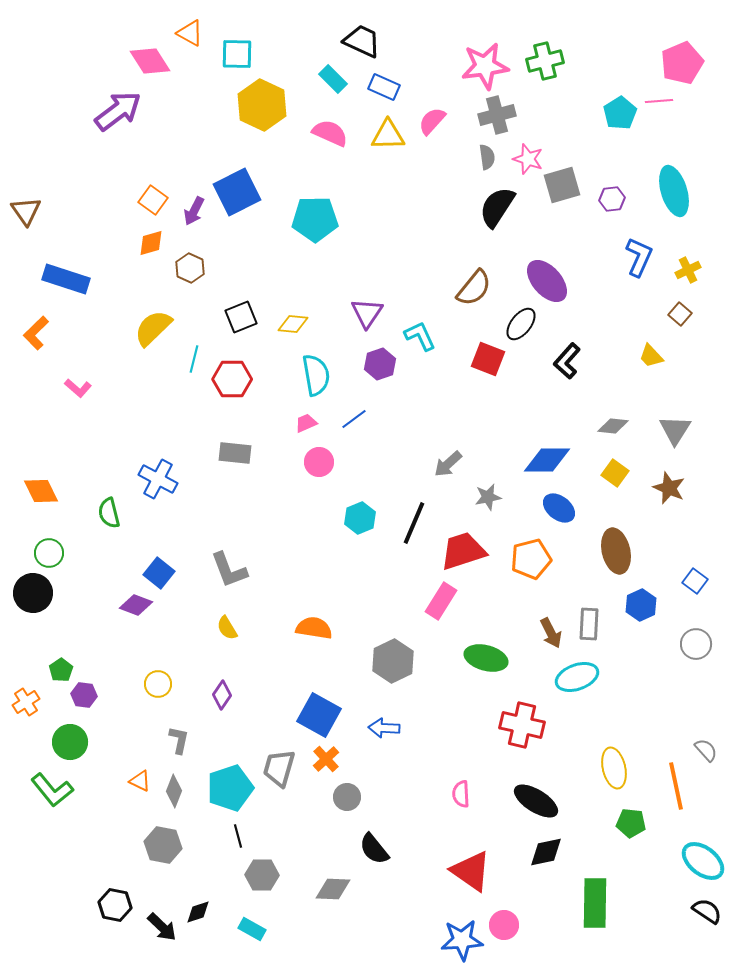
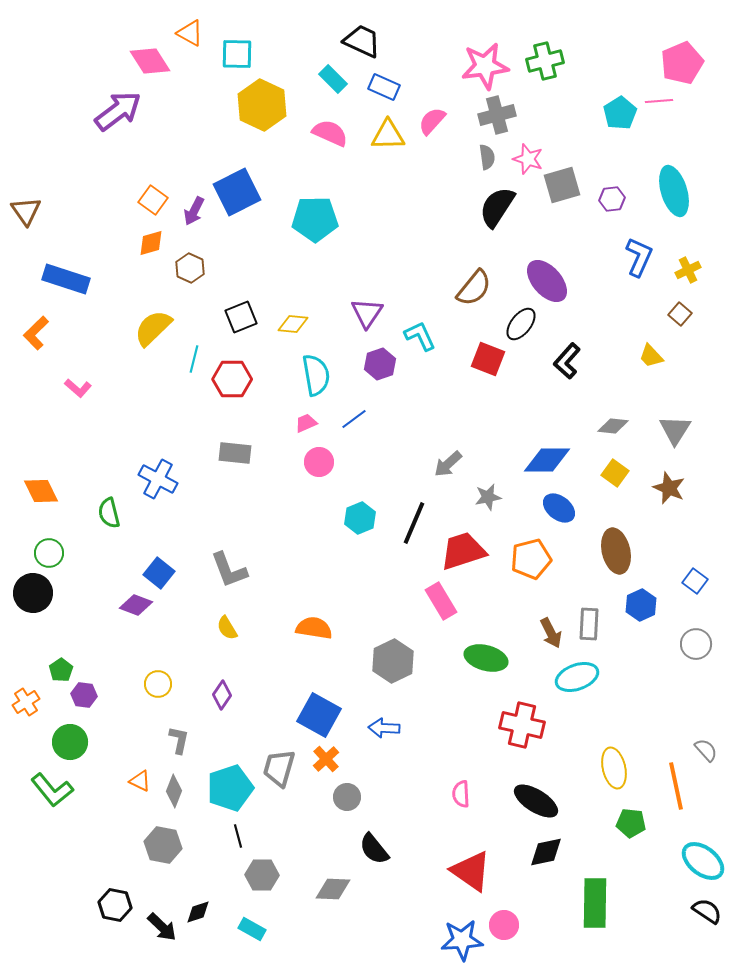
pink rectangle at (441, 601): rotated 63 degrees counterclockwise
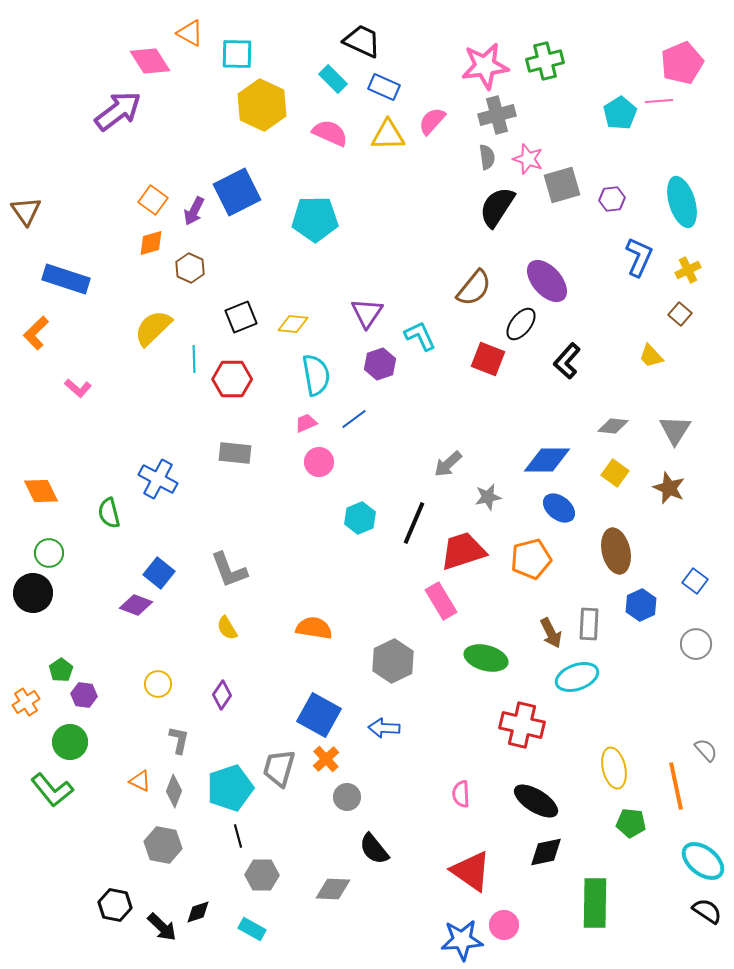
cyan ellipse at (674, 191): moved 8 px right, 11 px down
cyan line at (194, 359): rotated 16 degrees counterclockwise
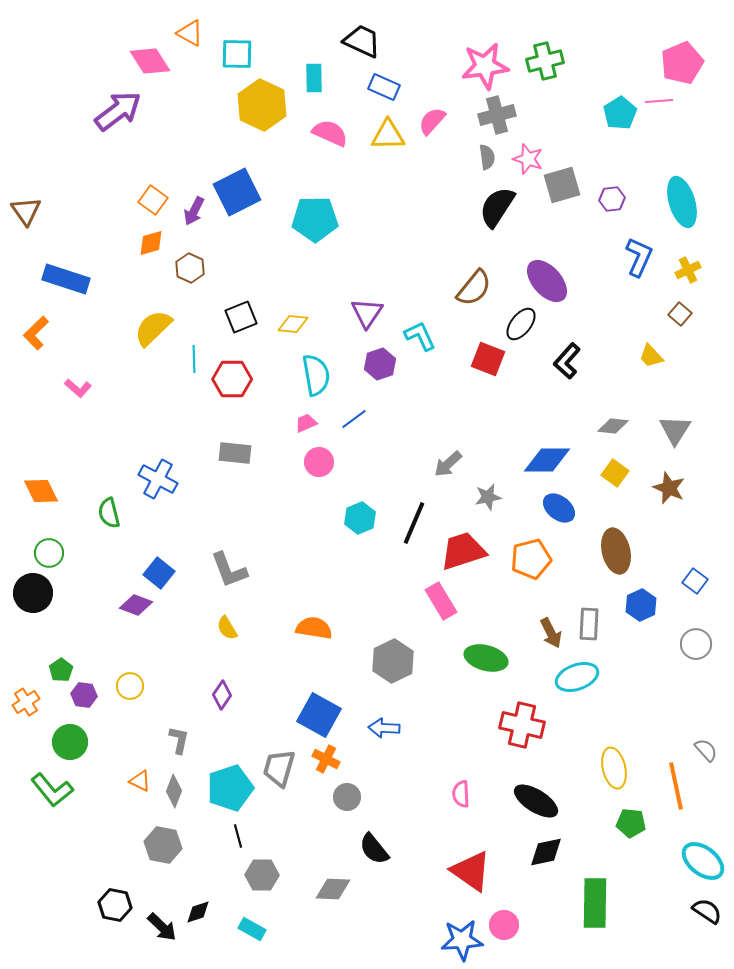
cyan rectangle at (333, 79): moved 19 px left, 1 px up; rotated 44 degrees clockwise
yellow circle at (158, 684): moved 28 px left, 2 px down
orange cross at (326, 759): rotated 20 degrees counterclockwise
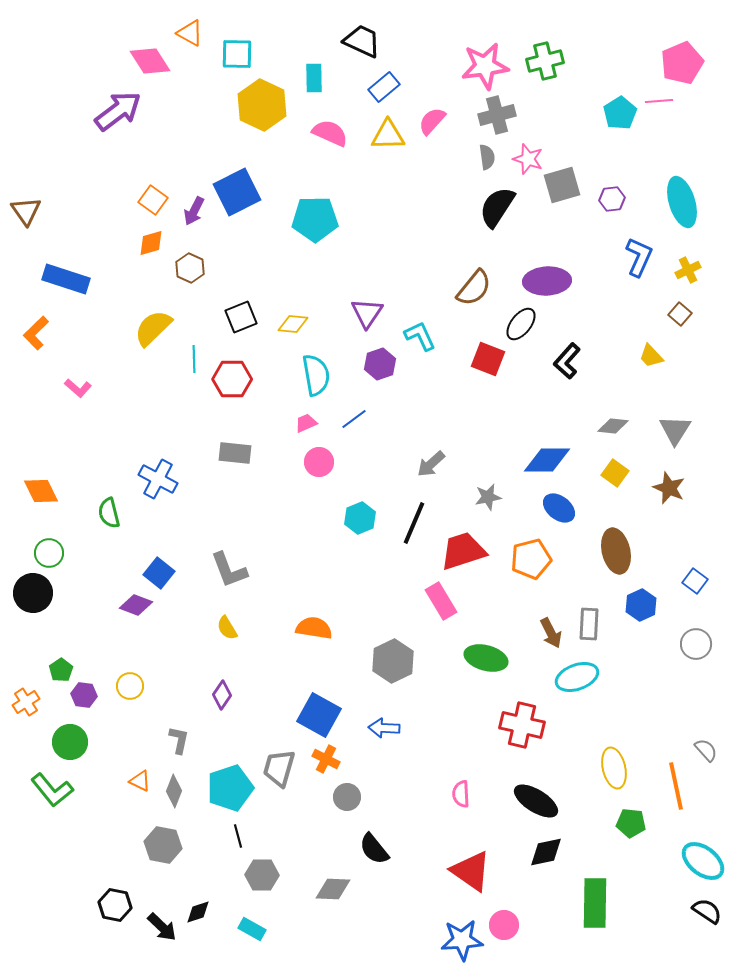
blue rectangle at (384, 87): rotated 64 degrees counterclockwise
purple ellipse at (547, 281): rotated 51 degrees counterclockwise
gray arrow at (448, 464): moved 17 px left
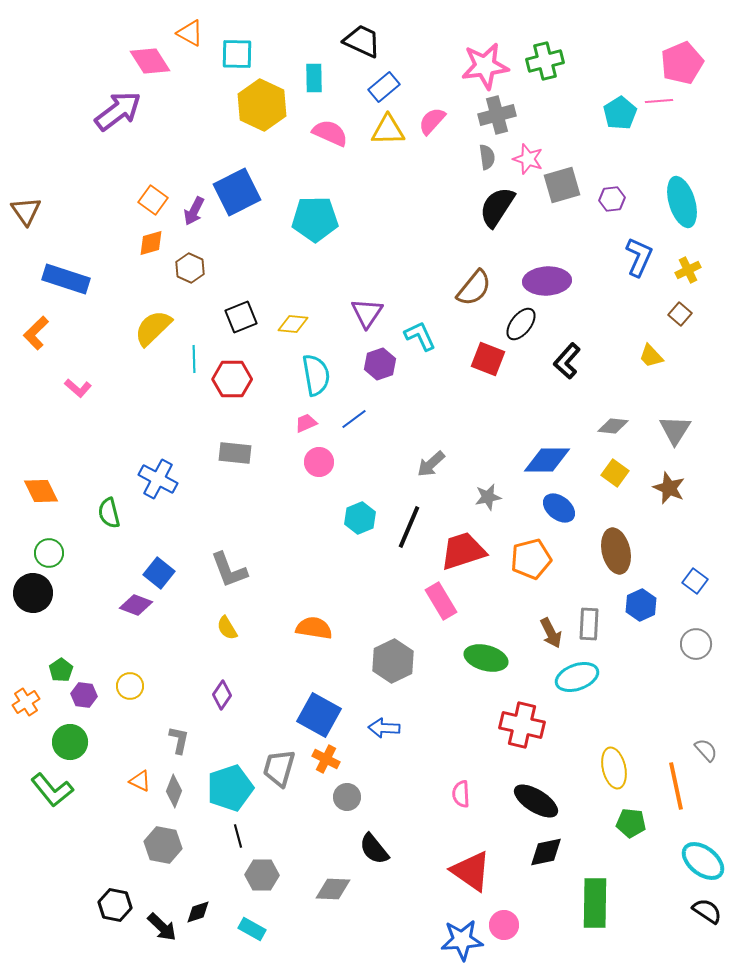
yellow triangle at (388, 135): moved 5 px up
black line at (414, 523): moved 5 px left, 4 px down
